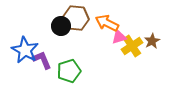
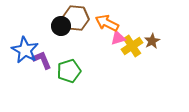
pink triangle: moved 1 px left, 1 px down
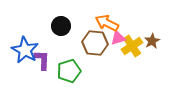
brown hexagon: moved 19 px right, 25 px down
purple L-shape: rotated 25 degrees clockwise
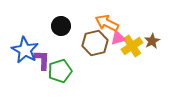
brown hexagon: rotated 20 degrees counterclockwise
green pentagon: moved 9 px left
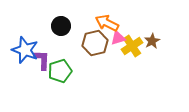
blue star: rotated 8 degrees counterclockwise
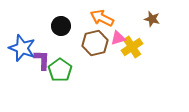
orange arrow: moved 5 px left, 5 px up
brown star: moved 22 px up; rotated 28 degrees counterclockwise
yellow cross: moved 1 px down
blue star: moved 3 px left, 2 px up
green pentagon: moved 1 px up; rotated 20 degrees counterclockwise
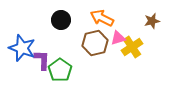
brown star: moved 2 px down; rotated 28 degrees counterclockwise
black circle: moved 6 px up
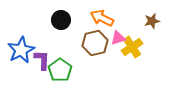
blue star: moved 1 px left, 2 px down; rotated 24 degrees clockwise
